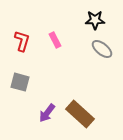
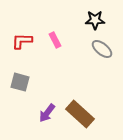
red L-shape: rotated 105 degrees counterclockwise
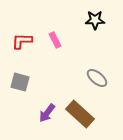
gray ellipse: moved 5 px left, 29 px down
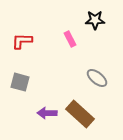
pink rectangle: moved 15 px right, 1 px up
purple arrow: rotated 54 degrees clockwise
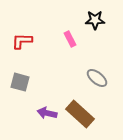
purple arrow: rotated 12 degrees clockwise
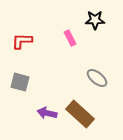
pink rectangle: moved 1 px up
